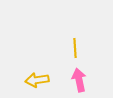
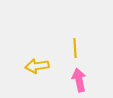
yellow arrow: moved 14 px up
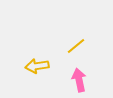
yellow line: moved 1 px right, 2 px up; rotated 54 degrees clockwise
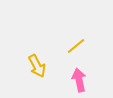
yellow arrow: rotated 110 degrees counterclockwise
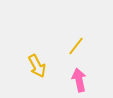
yellow line: rotated 12 degrees counterclockwise
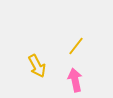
pink arrow: moved 4 px left
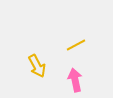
yellow line: moved 1 px up; rotated 24 degrees clockwise
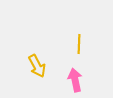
yellow line: moved 3 px right, 1 px up; rotated 60 degrees counterclockwise
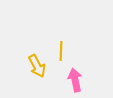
yellow line: moved 18 px left, 7 px down
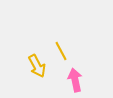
yellow line: rotated 30 degrees counterclockwise
